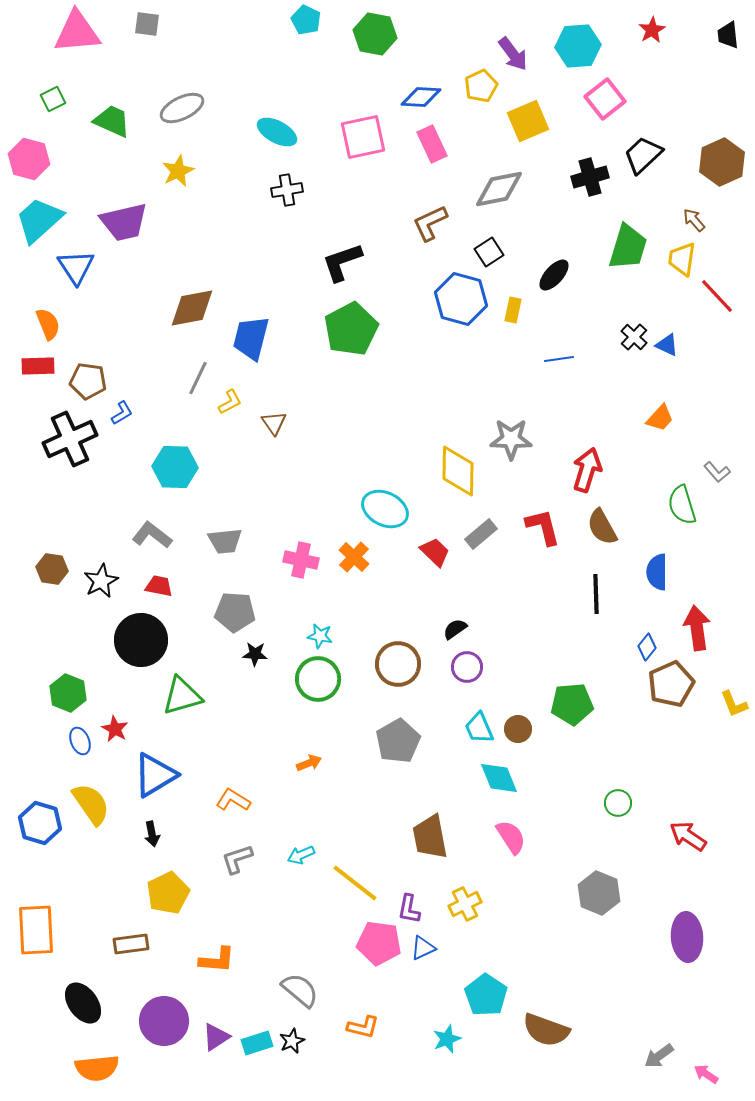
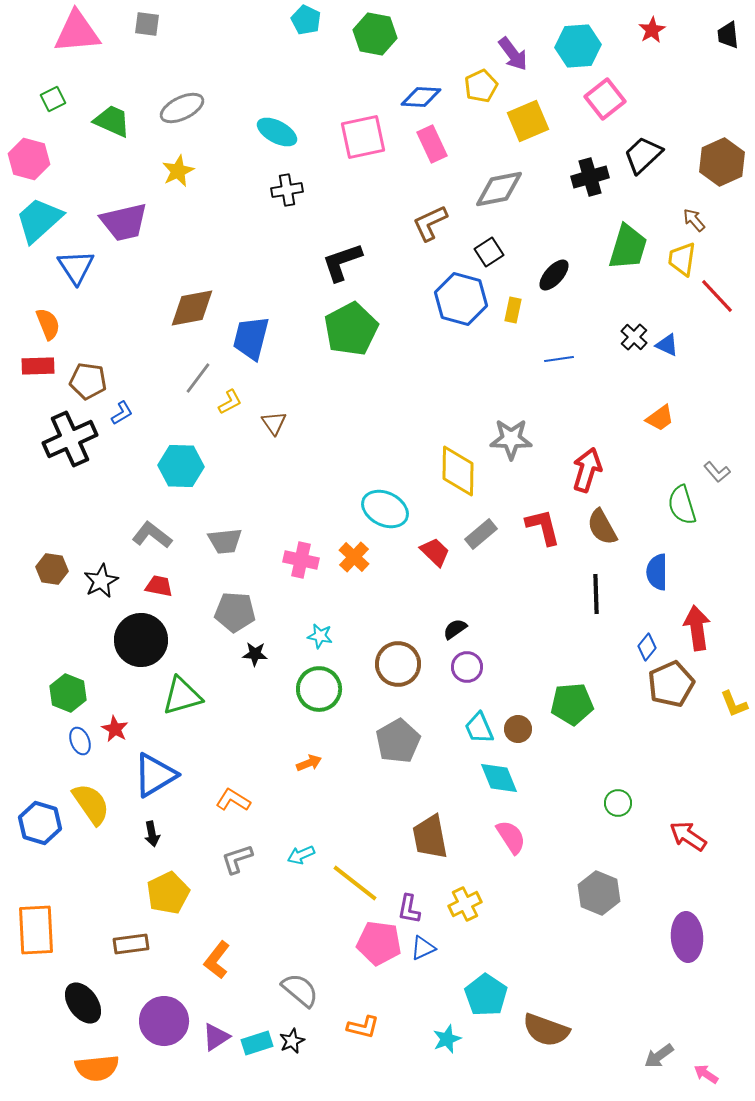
gray line at (198, 378): rotated 12 degrees clockwise
orange trapezoid at (660, 418): rotated 12 degrees clockwise
cyan hexagon at (175, 467): moved 6 px right, 1 px up
green circle at (318, 679): moved 1 px right, 10 px down
orange L-shape at (217, 960): rotated 123 degrees clockwise
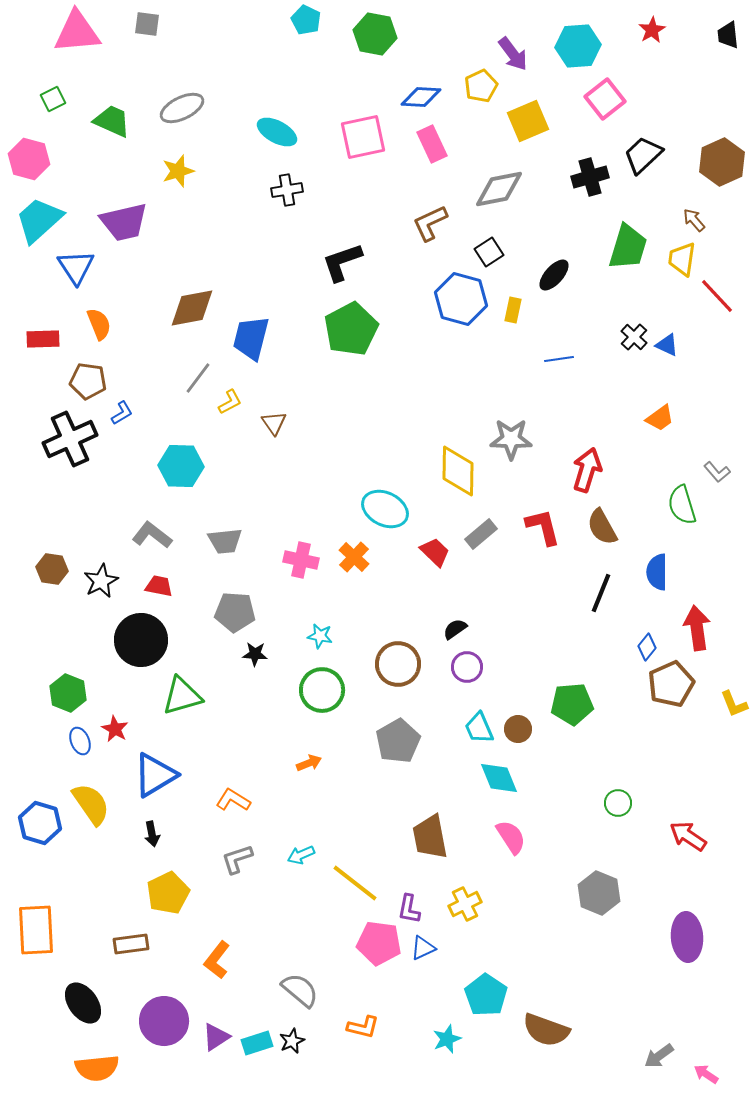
yellow star at (178, 171): rotated 8 degrees clockwise
orange semicircle at (48, 324): moved 51 px right
red rectangle at (38, 366): moved 5 px right, 27 px up
black line at (596, 594): moved 5 px right, 1 px up; rotated 24 degrees clockwise
green circle at (319, 689): moved 3 px right, 1 px down
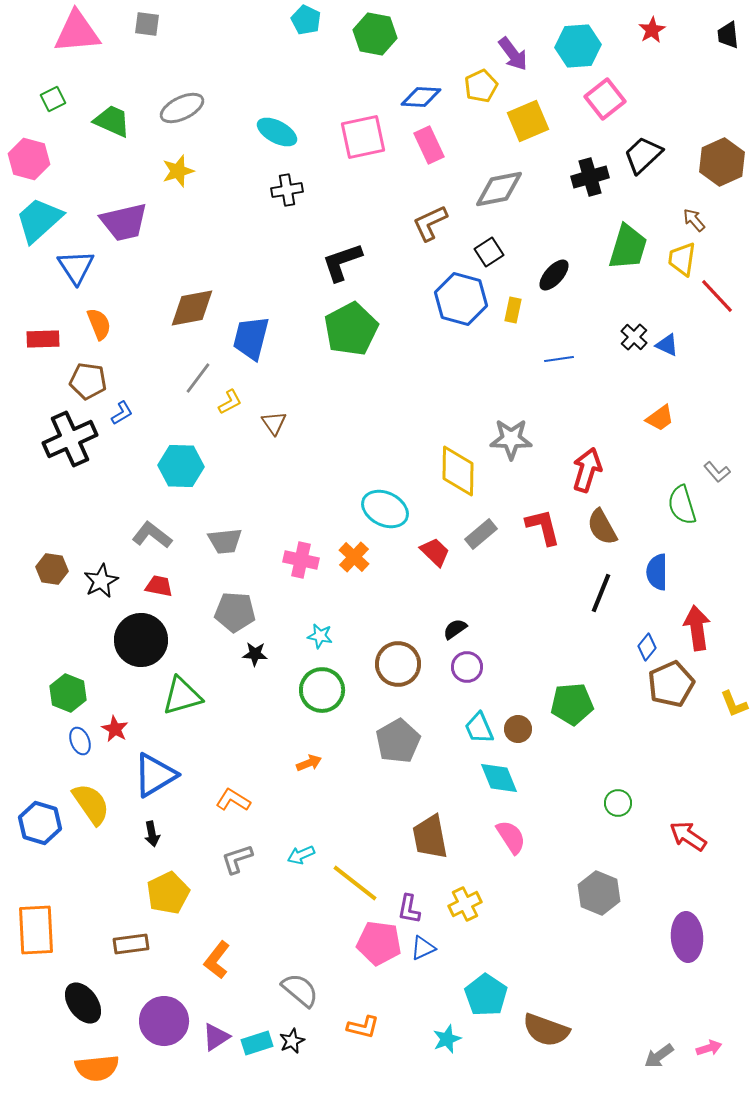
pink rectangle at (432, 144): moved 3 px left, 1 px down
pink arrow at (706, 1074): moved 3 px right, 26 px up; rotated 130 degrees clockwise
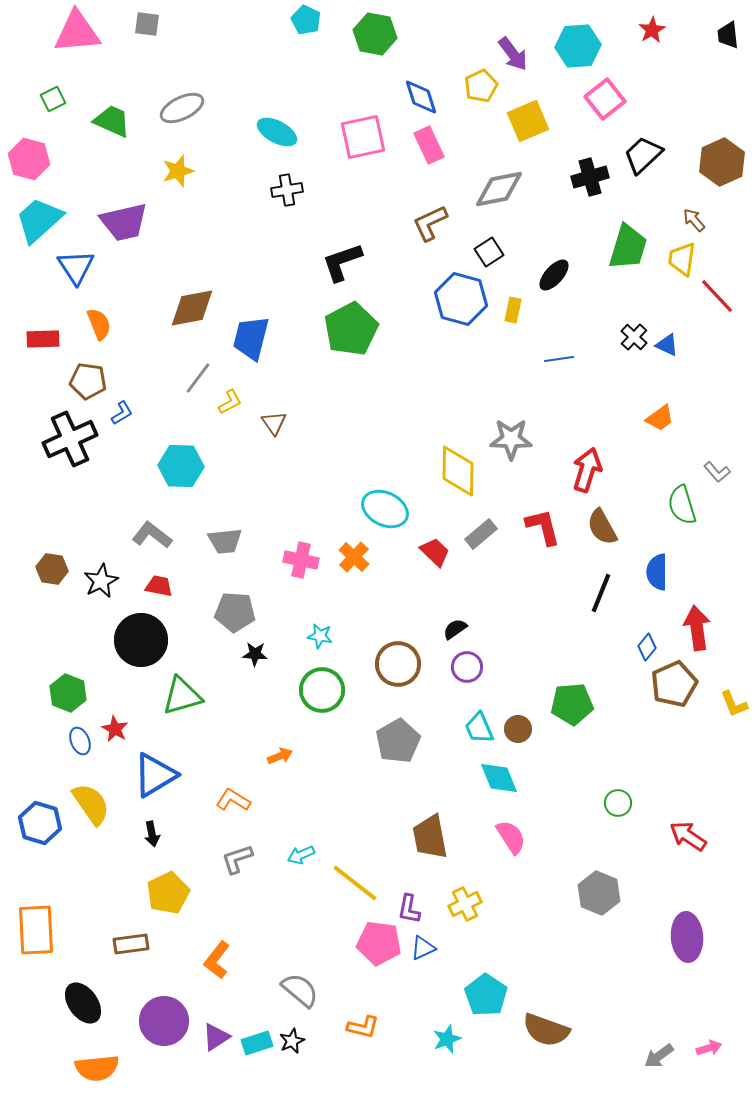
blue diamond at (421, 97): rotated 69 degrees clockwise
brown pentagon at (671, 684): moved 3 px right
orange arrow at (309, 763): moved 29 px left, 7 px up
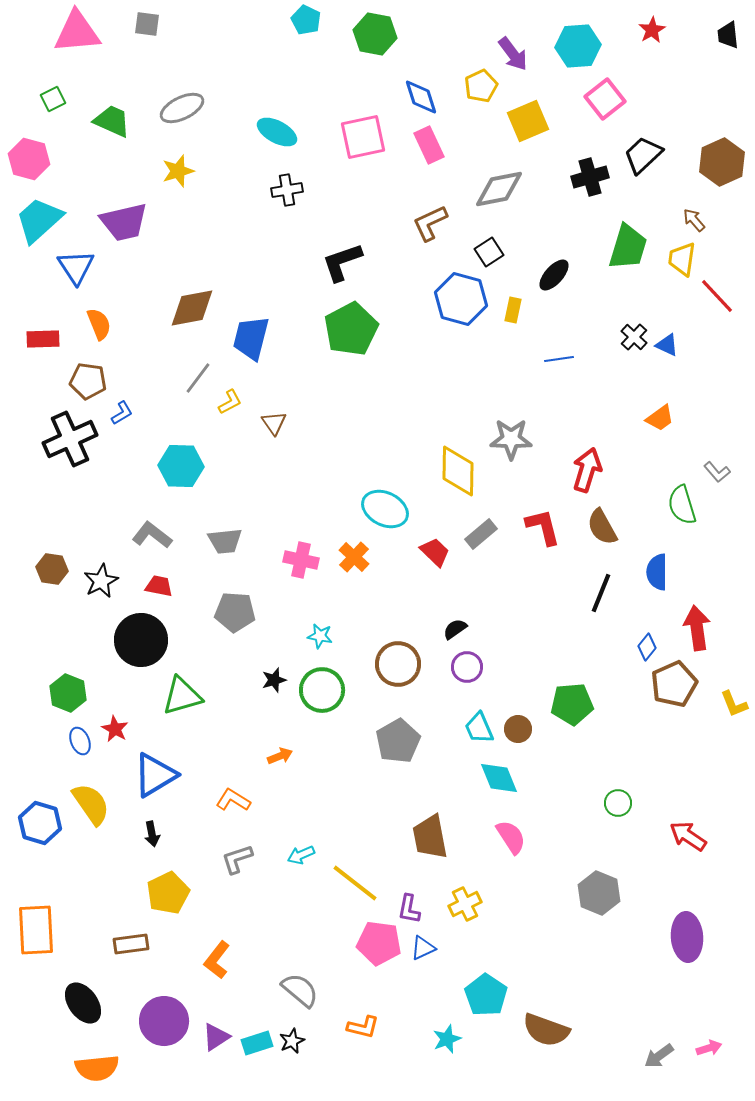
black star at (255, 654): moved 19 px right, 26 px down; rotated 20 degrees counterclockwise
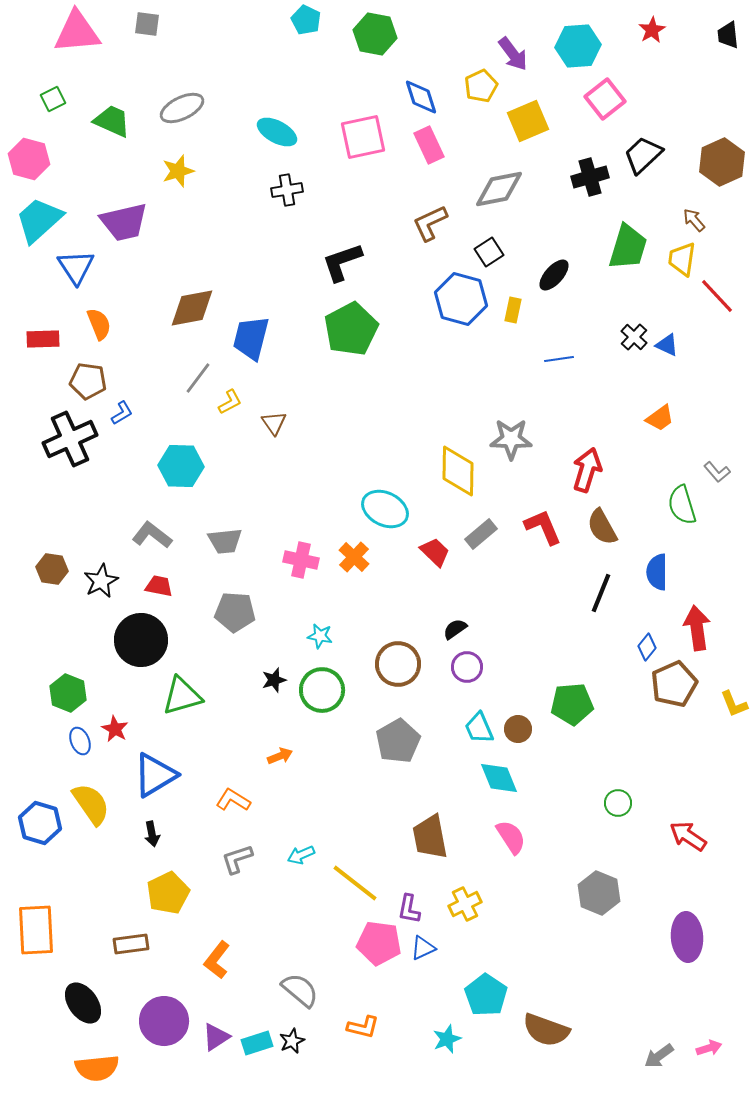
red L-shape at (543, 527): rotated 9 degrees counterclockwise
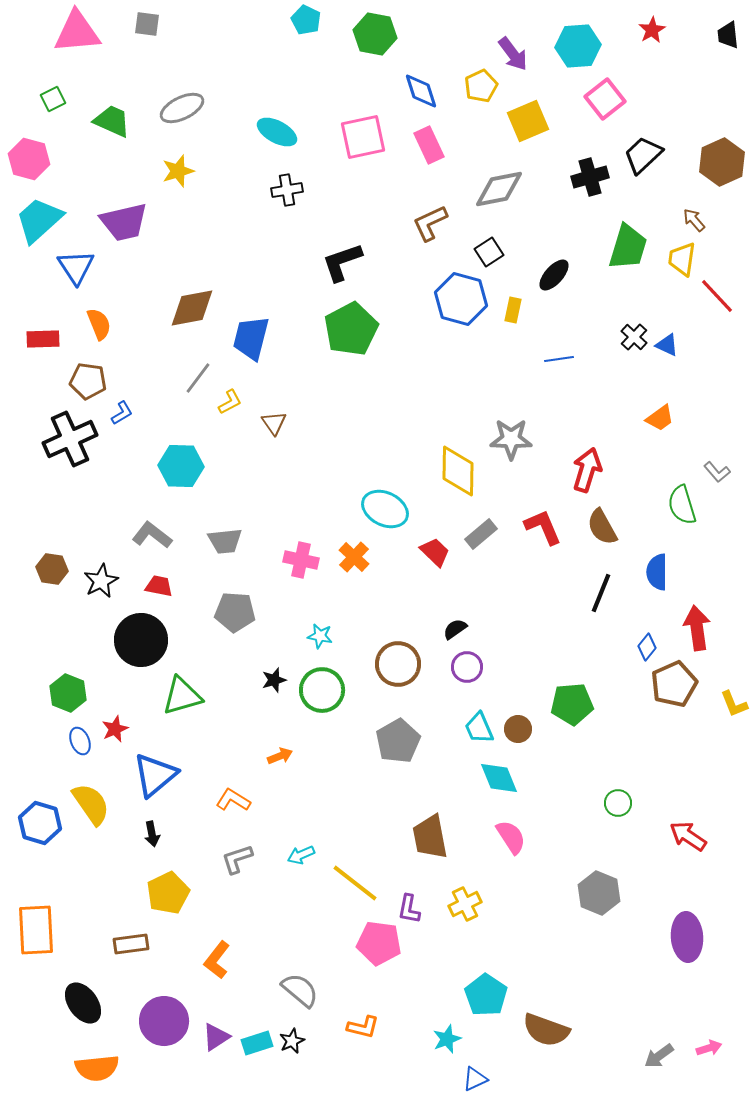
blue diamond at (421, 97): moved 6 px up
red star at (115, 729): rotated 20 degrees clockwise
blue triangle at (155, 775): rotated 9 degrees counterclockwise
blue triangle at (423, 948): moved 52 px right, 131 px down
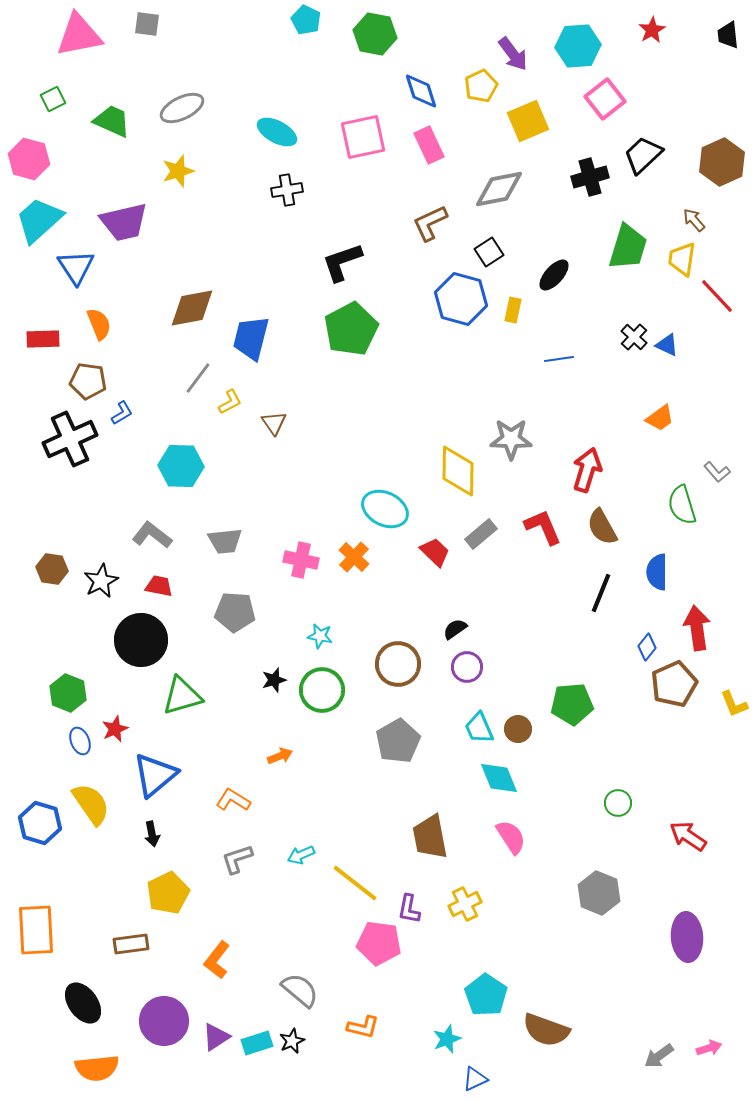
pink triangle at (77, 32): moved 2 px right, 3 px down; rotated 6 degrees counterclockwise
